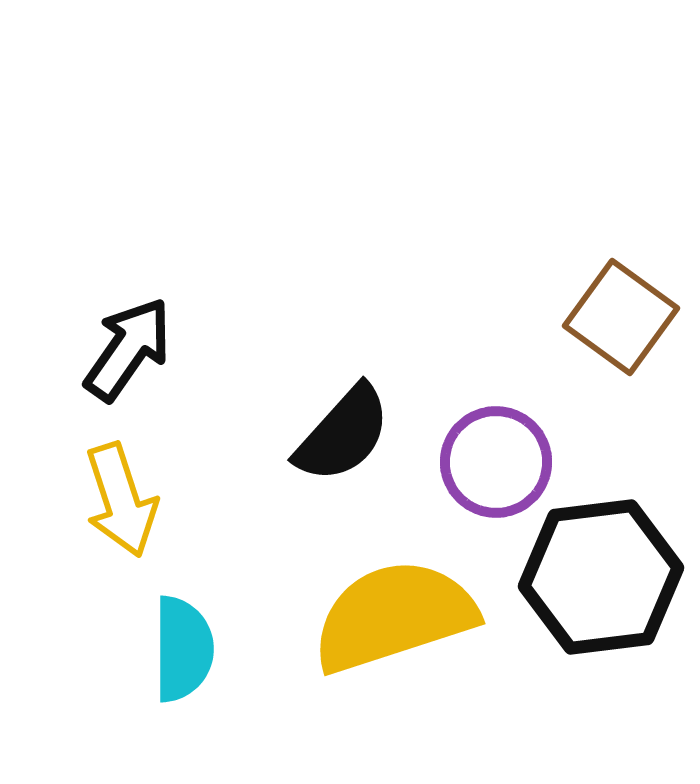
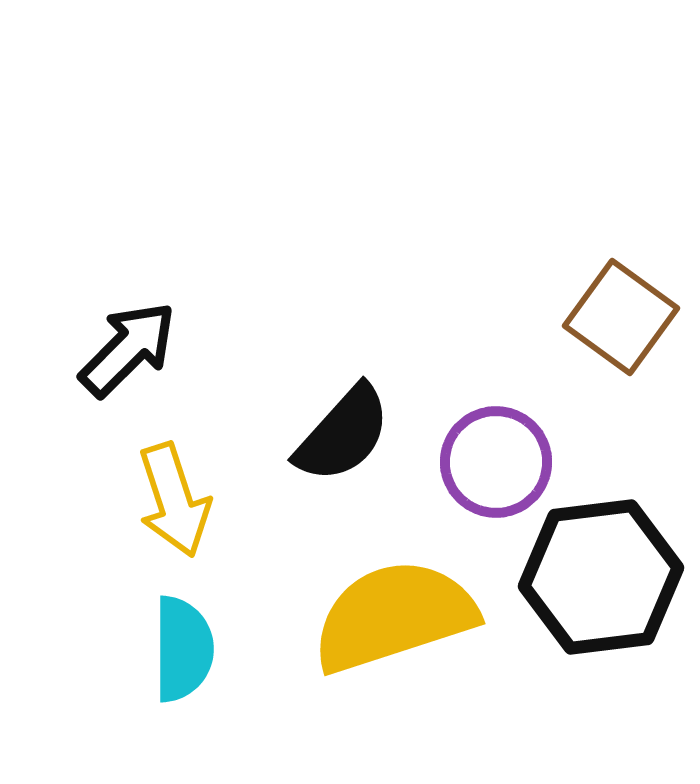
black arrow: rotated 10 degrees clockwise
yellow arrow: moved 53 px right
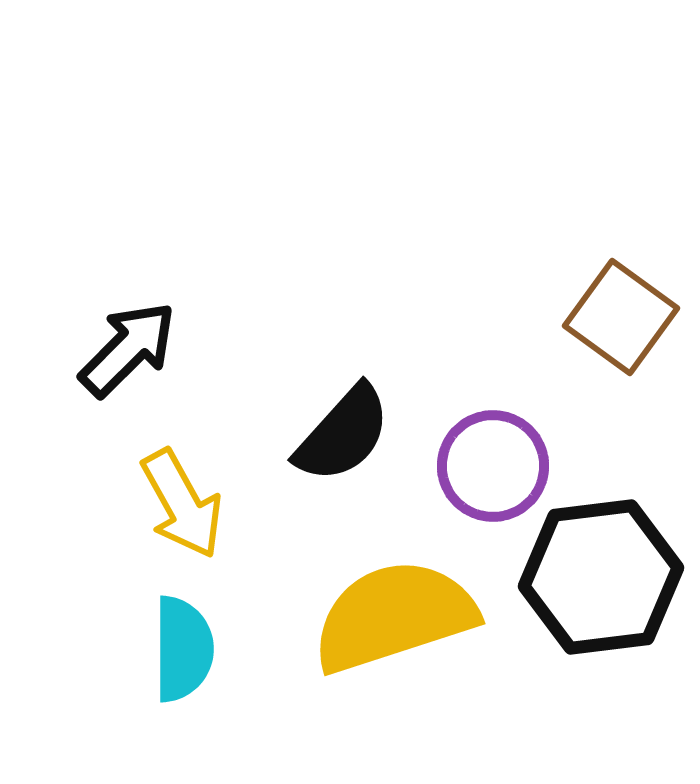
purple circle: moved 3 px left, 4 px down
yellow arrow: moved 8 px right, 4 px down; rotated 11 degrees counterclockwise
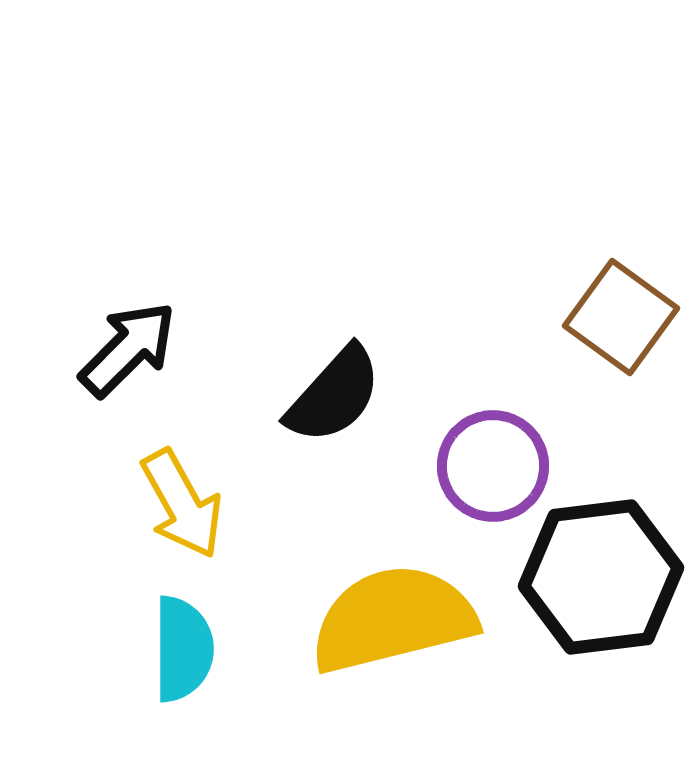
black semicircle: moved 9 px left, 39 px up
yellow semicircle: moved 1 px left, 3 px down; rotated 4 degrees clockwise
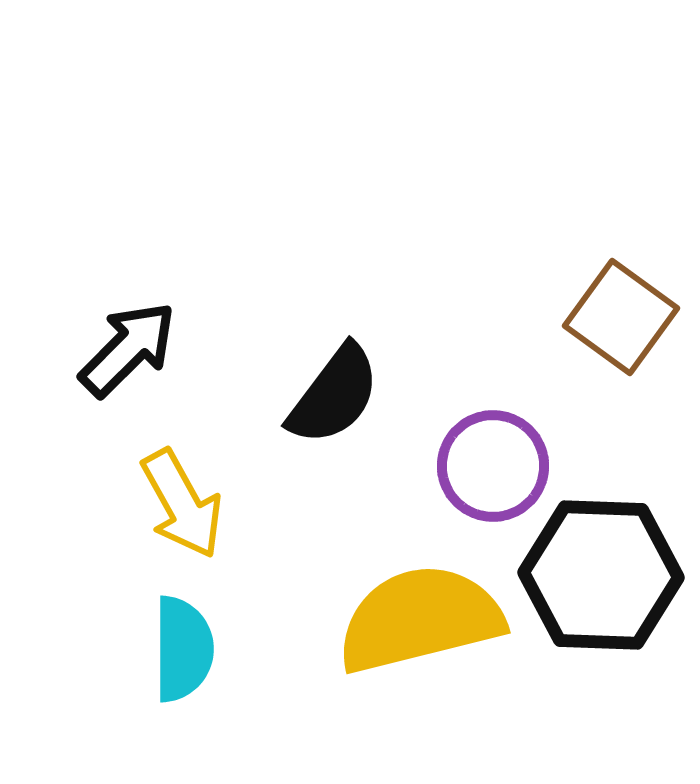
black semicircle: rotated 5 degrees counterclockwise
black hexagon: moved 2 px up; rotated 9 degrees clockwise
yellow semicircle: moved 27 px right
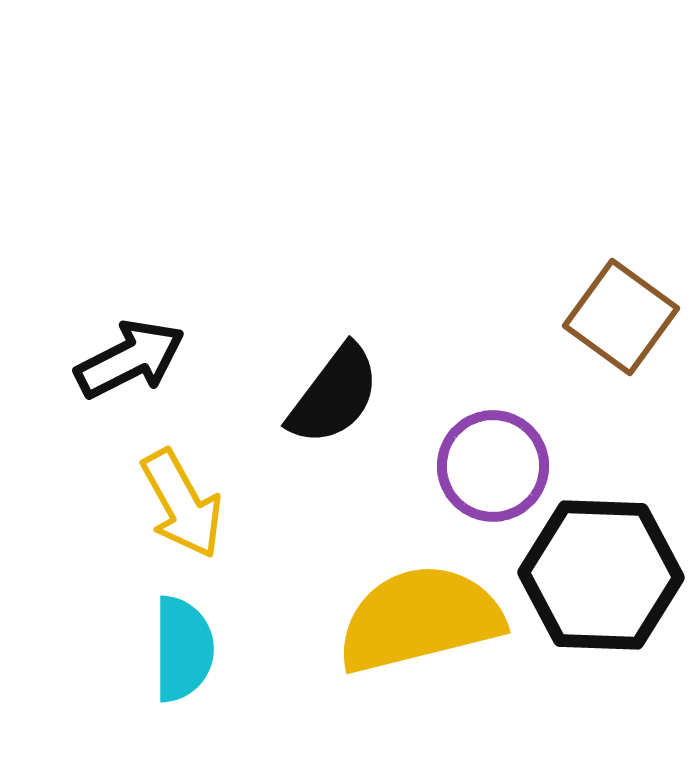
black arrow: moved 2 px right, 10 px down; rotated 18 degrees clockwise
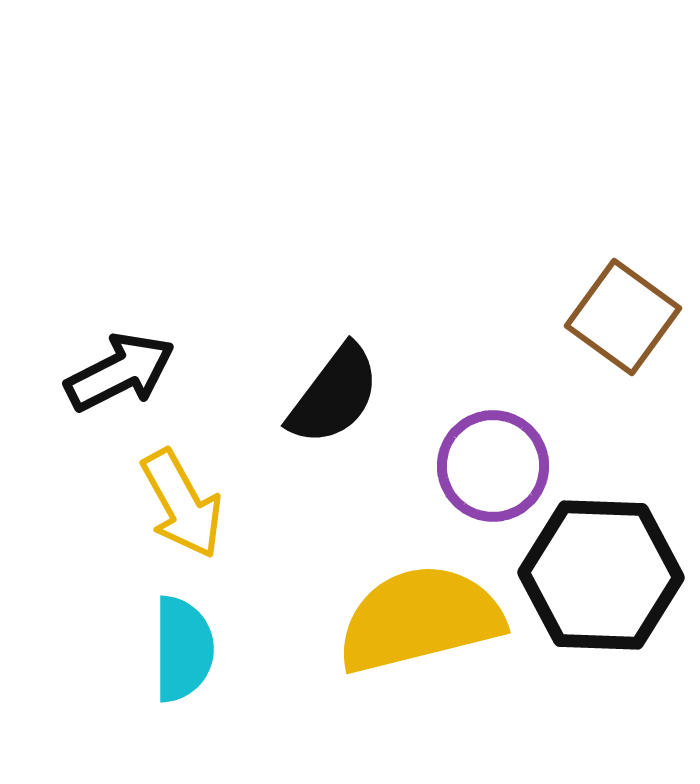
brown square: moved 2 px right
black arrow: moved 10 px left, 13 px down
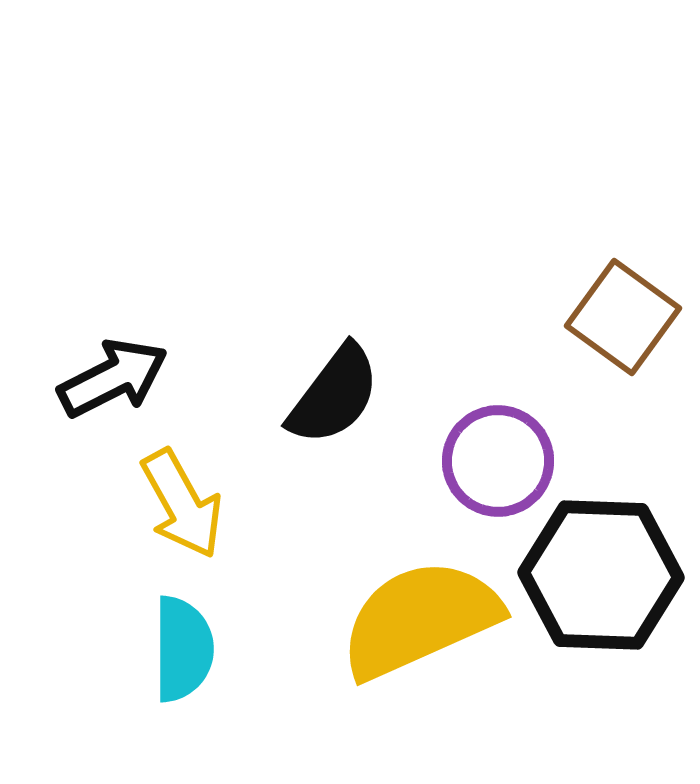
black arrow: moved 7 px left, 6 px down
purple circle: moved 5 px right, 5 px up
yellow semicircle: rotated 10 degrees counterclockwise
